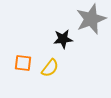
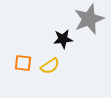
gray star: moved 2 px left
yellow semicircle: moved 2 px up; rotated 18 degrees clockwise
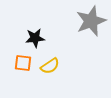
gray star: moved 2 px right, 2 px down
black star: moved 28 px left, 1 px up
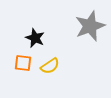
gray star: moved 1 px left, 5 px down
black star: rotated 30 degrees clockwise
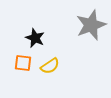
gray star: moved 1 px right, 1 px up
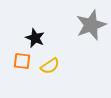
orange square: moved 1 px left, 2 px up
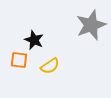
black star: moved 1 px left, 2 px down
orange square: moved 3 px left, 1 px up
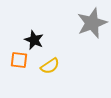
gray star: moved 1 px right, 2 px up
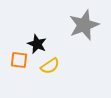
gray star: moved 8 px left, 2 px down
black star: moved 3 px right, 4 px down
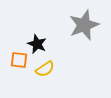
yellow semicircle: moved 5 px left, 3 px down
